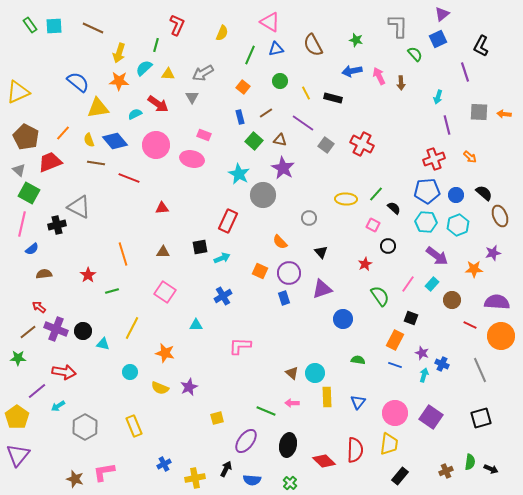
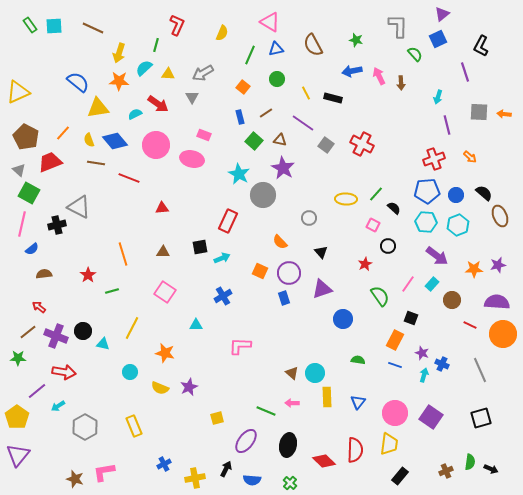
green circle at (280, 81): moved 3 px left, 2 px up
purple star at (493, 253): moved 5 px right, 12 px down
purple cross at (56, 329): moved 7 px down
orange circle at (501, 336): moved 2 px right, 2 px up
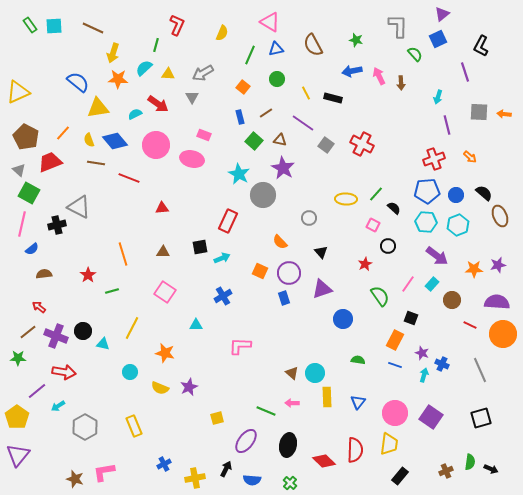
yellow arrow at (119, 53): moved 6 px left
orange star at (119, 81): moved 1 px left, 2 px up
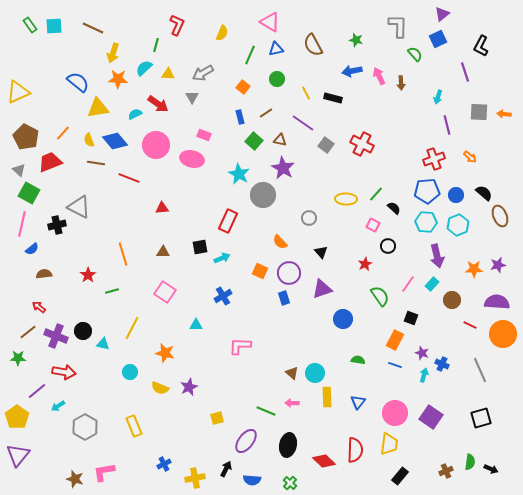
purple arrow at (437, 256): rotated 40 degrees clockwise
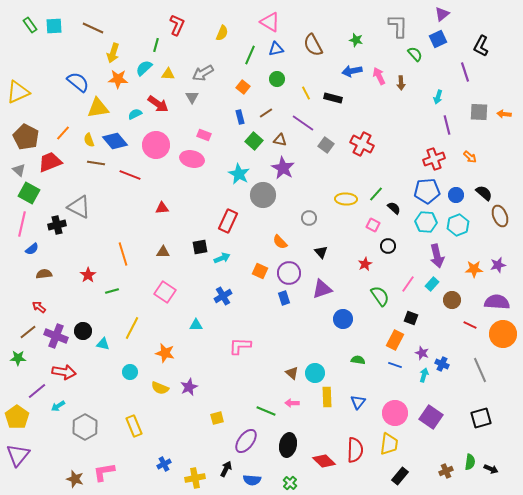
red line at (129, 178): moved 1 px right, 3 px up
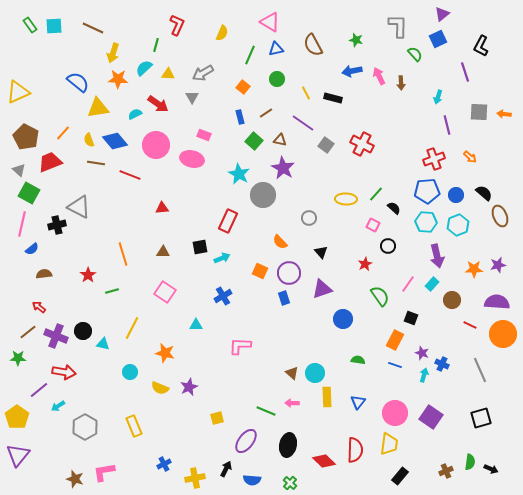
purple line at (37, 391): moved 2 px right, 1 px up
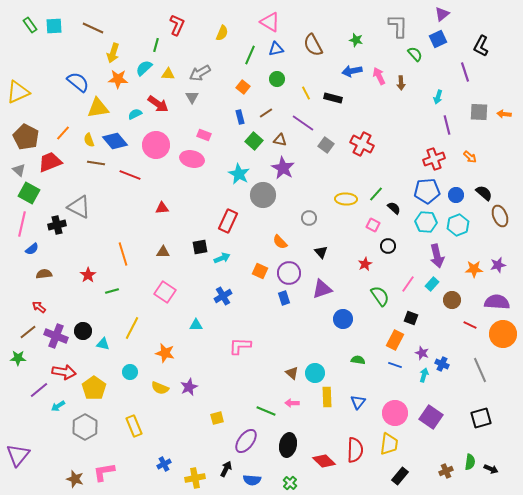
gray arrow at (203, 73): moved 3 px left
yellow pentagon at (17, 417): moved 77 px right, 29 px up
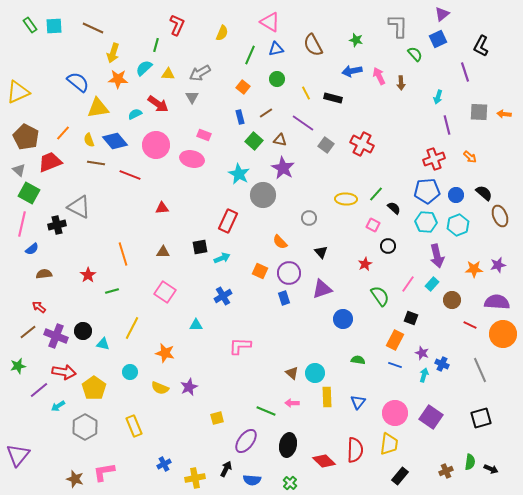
green star at (18, 358): moved 8 px down; rotated 14 degrees counterclockwise
